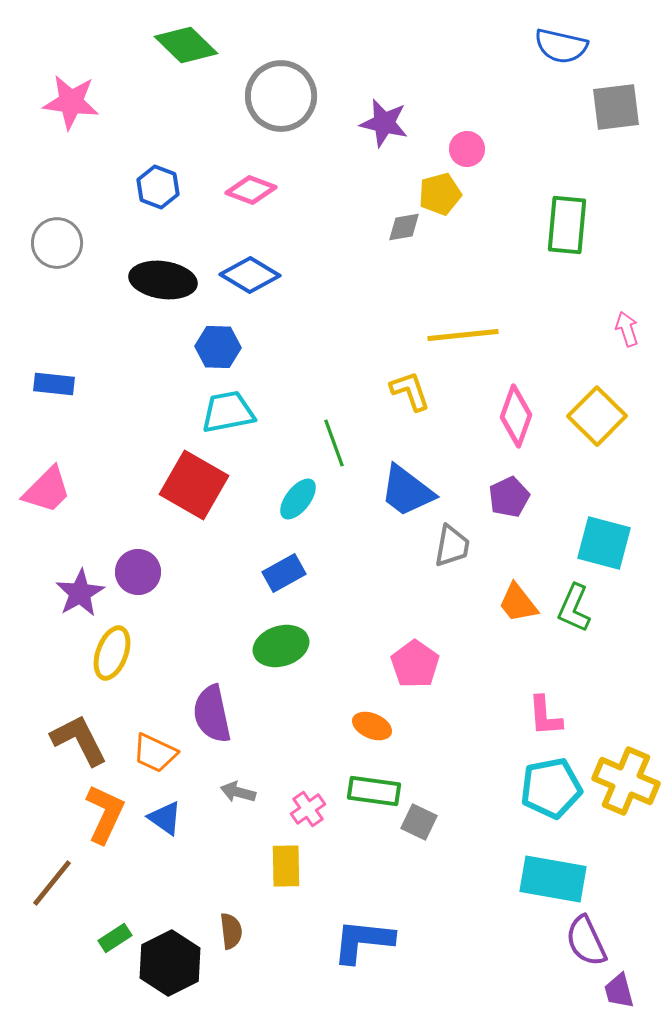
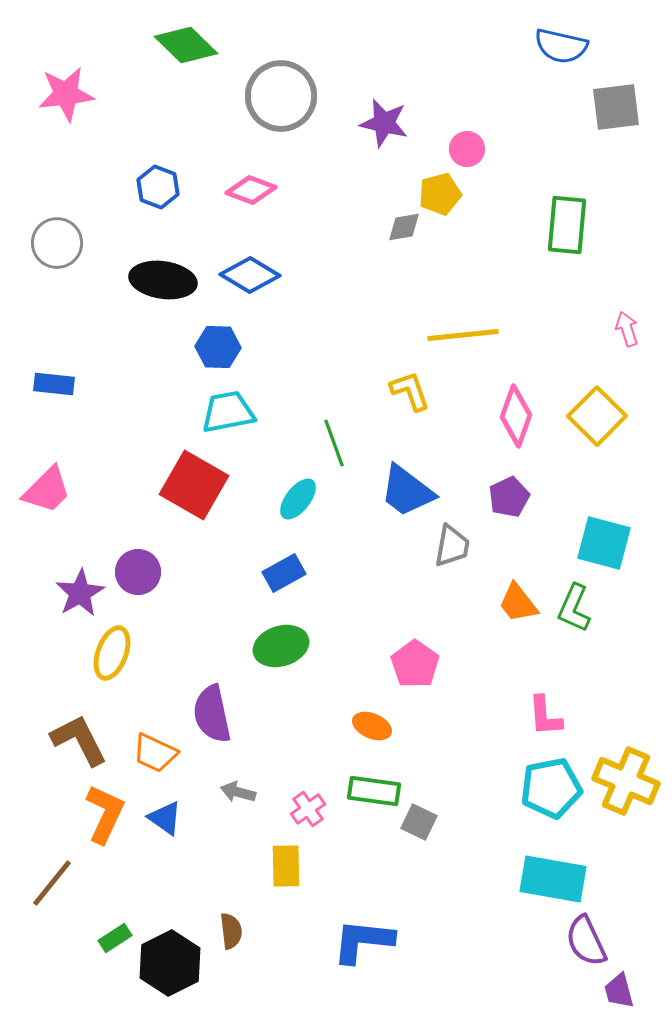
pink star at (71, 102): moved 5 px left, 8 px up; rotated 14 degrees counterclockwise
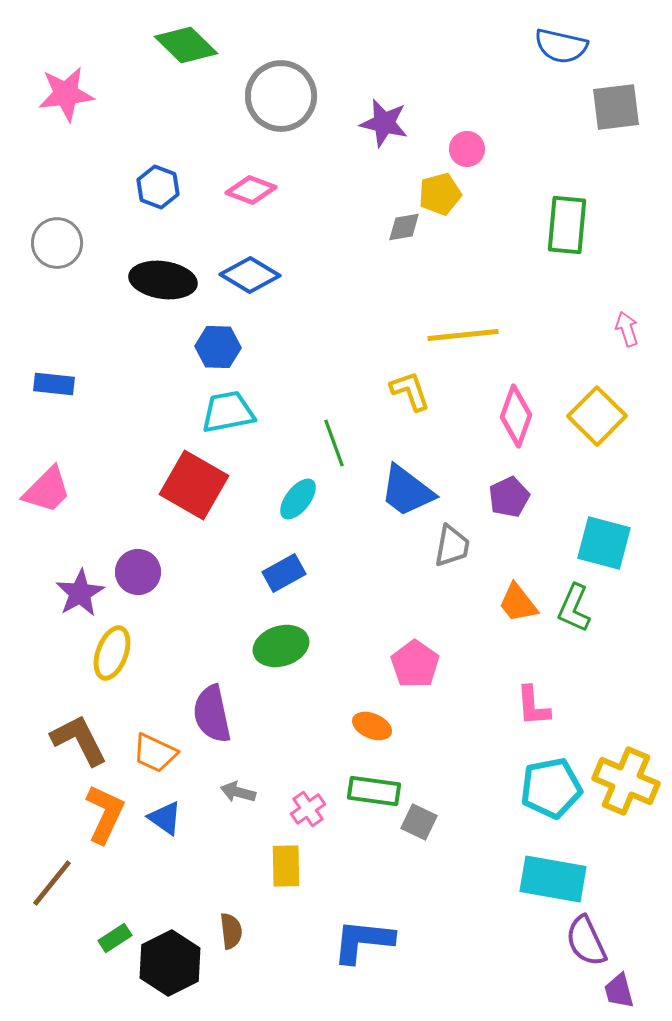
pink L-shape at (545, 716): moved 12 px left, 10 px up
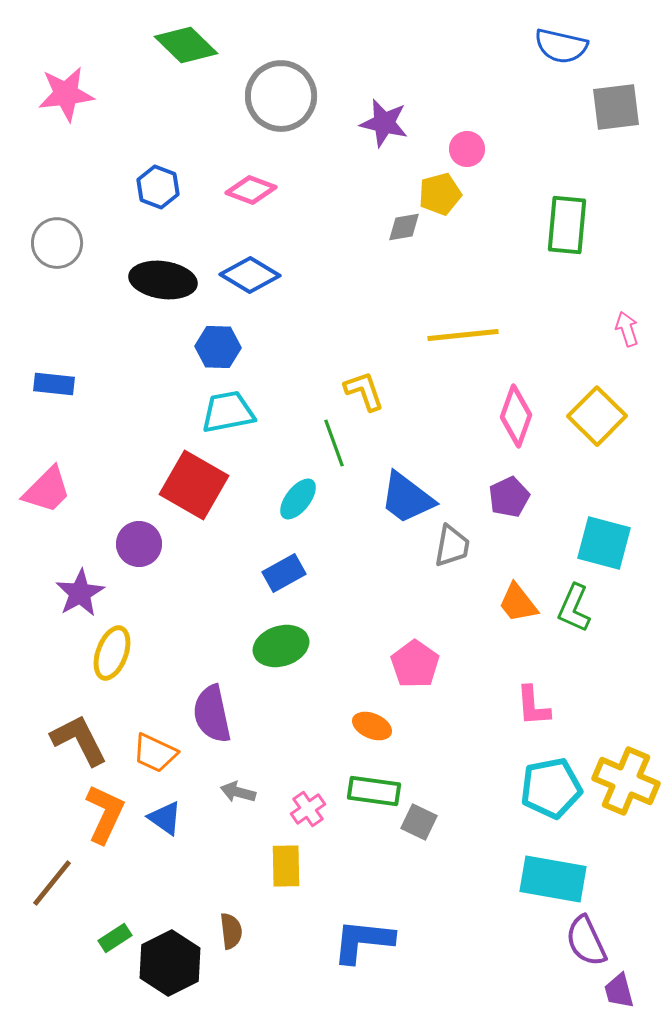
yellow L-shape at (410, 391): moved 46 px left
blue trapezoid at (407, 491): moved 7 px down
purple circle at (138, 572): moved 1 px right, 28 px up
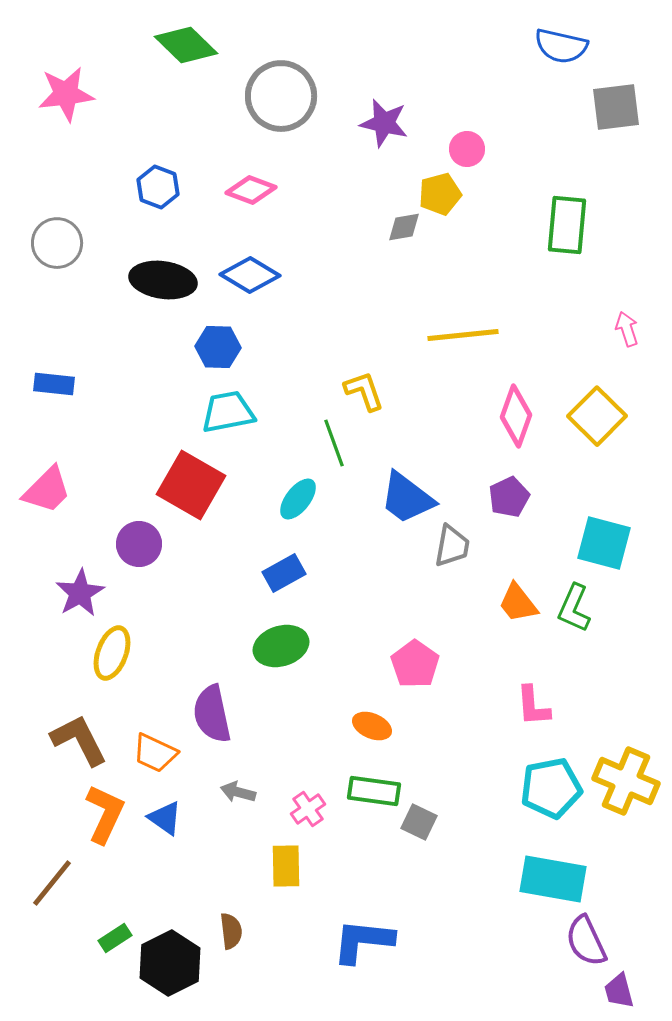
red square at (194, 485): moved 3 px left
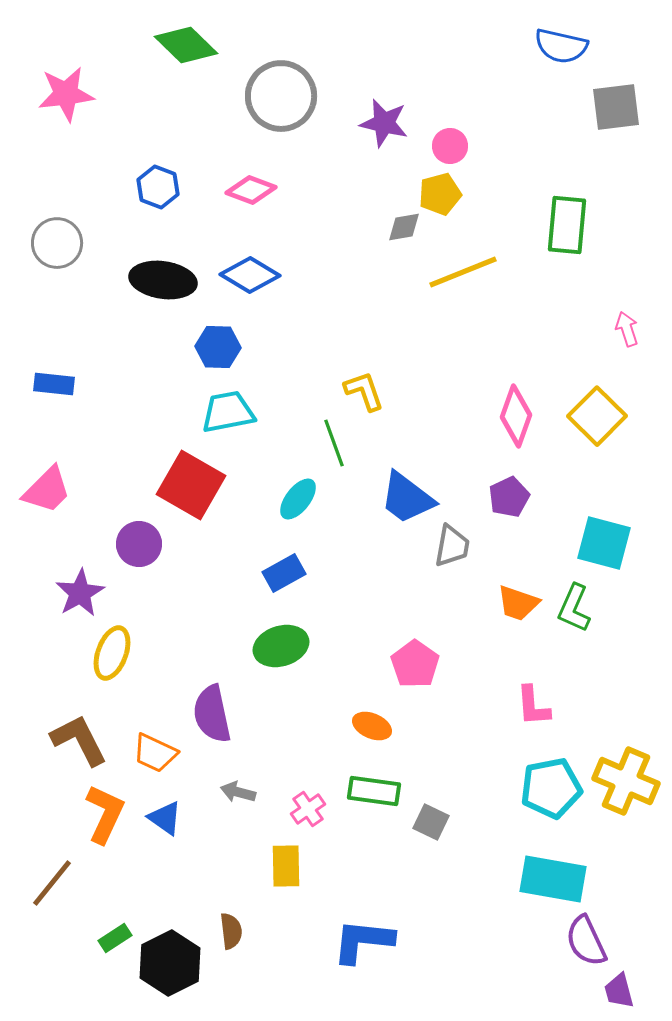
pink circle at (467, 149): moved 17 px left, 3 px up
yellow line at (463, 335): moved 63 px up; rotated 16 degrees counterclockwise
orange trapezoid at (518, 603): rotated 33 degrees counterclockwise
gray square at (419, 822): moved 12 px right
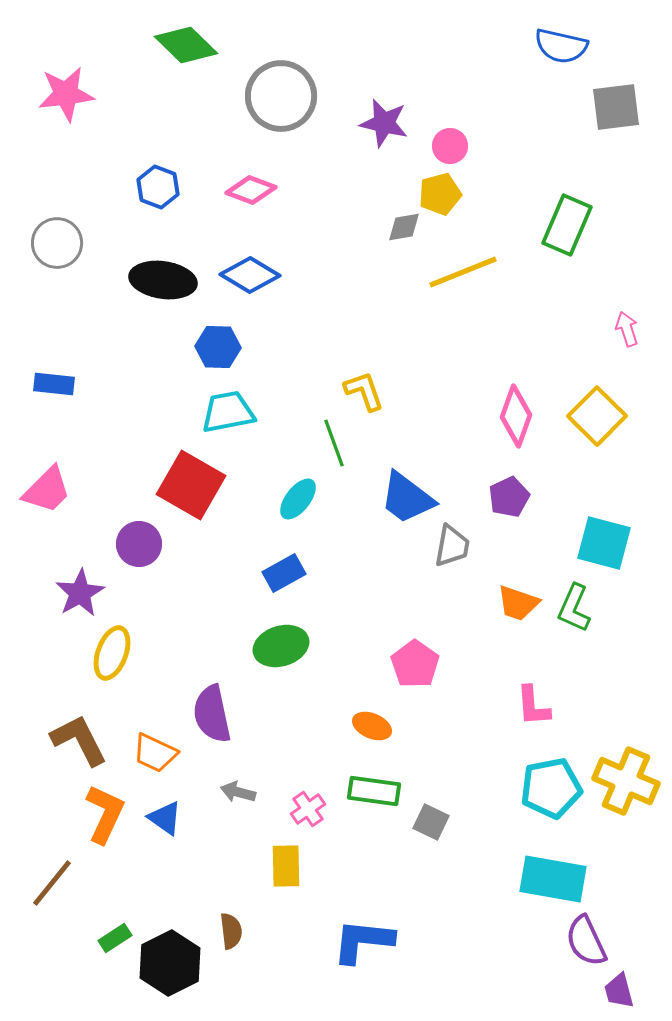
green rectangle at (567, 225): rotated 18 degrees clockwise
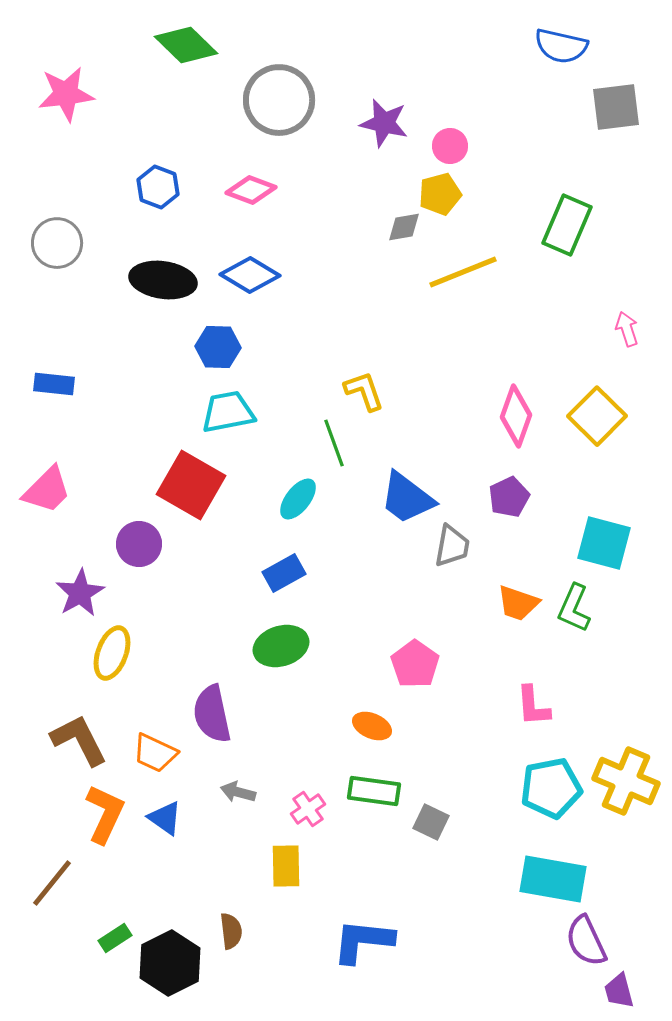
gray circle at (281, 96): moved 2 px left, 4 px down
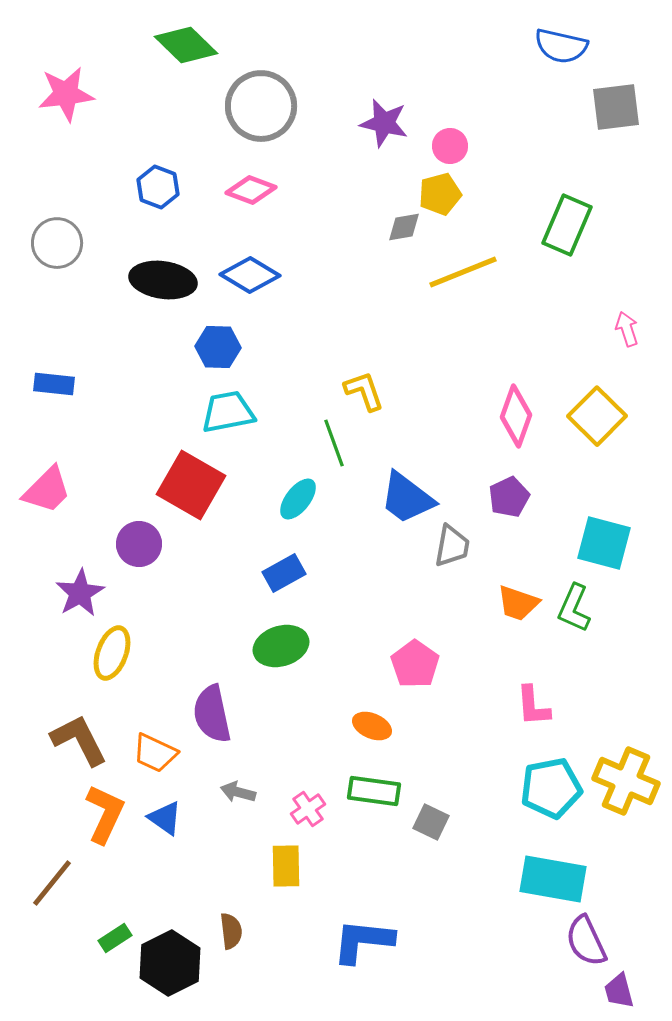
gray circle at (279, 100): moved 18 px left, 6 px down
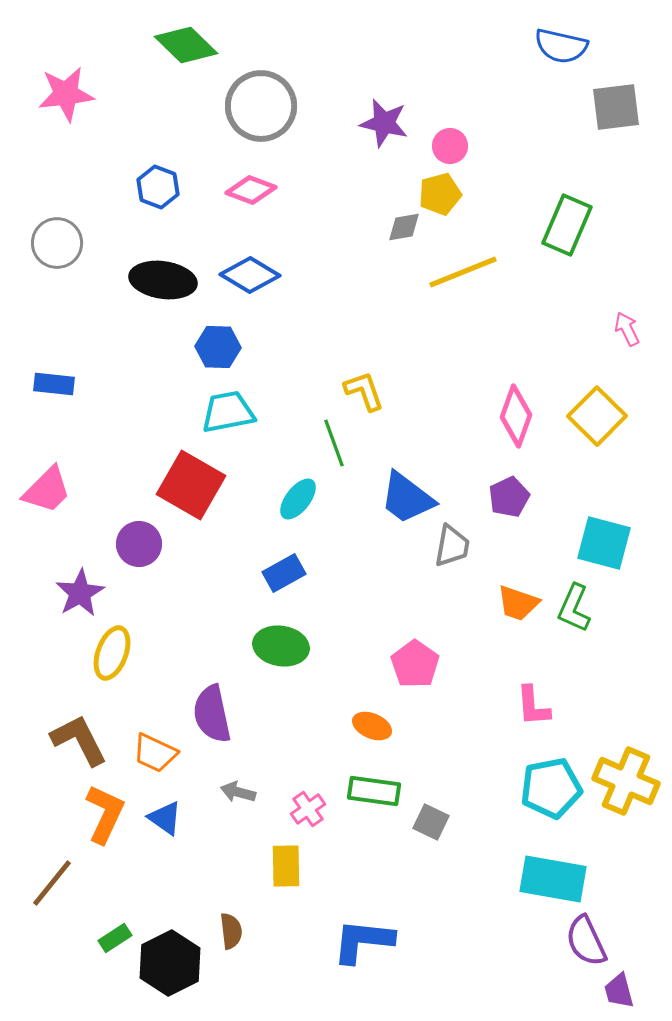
pink arrow at (627, 329): rotated 8 degrees counterclockwise
green ellipse at (281, 646): rotated 26 degrees clockwise
